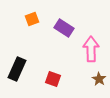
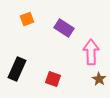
orange square: moved 5 px left
pink arrow: moved 3 px down
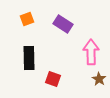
purple rectangle: moved 1 px left, 4 px up
black rectangle: moved 12 px right, 11 px up; rotated 25 degrees counterclockwise
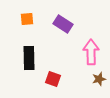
orange square: rotated 16 degrees clockwise
brown star: rotated 24 degrees clockwise
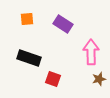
black rectangle: rotated 70 degrees counterclockwise
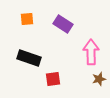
red square: rotated 28 degrees counterclockwise
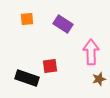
black rectangle: moved 2 px left, 20 px down
red square: moved 3 px left, 13 px up
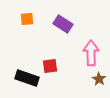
pink arrow: moved 1 px down
brown star: rotated 24 degrees counterclockwise
